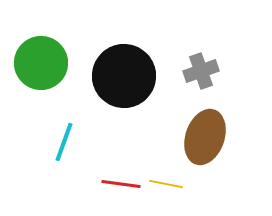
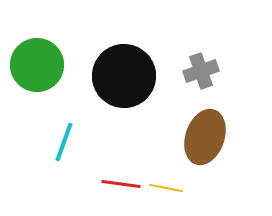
green circle: moved 4 px left, 2 px down
yellow line: moved 4 px down
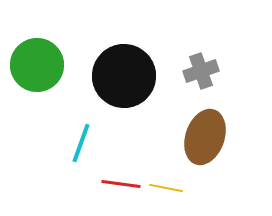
cyan line: moved 17 px right, 1 px down
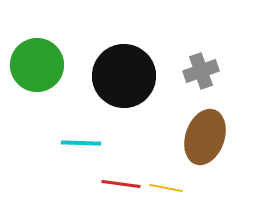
cyan line: rotated 72 degrees clockwise
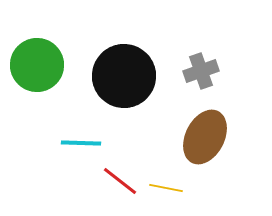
brown ellipse: rotated 8 degrees clockwise
red line: moved 1 px left, 3 px up; rotated 30 degrees clockwise
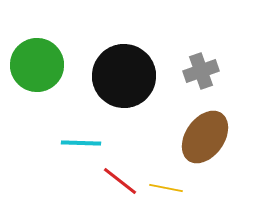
brown ellipse: rotated 8 degrees clockwise
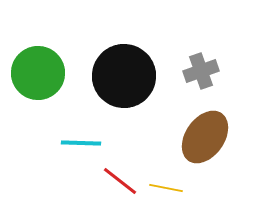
green circle: moved 1 px right, 8 px down
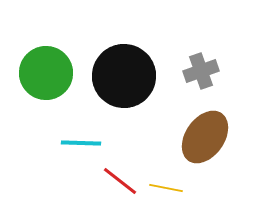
green circle: moved 8 px right
